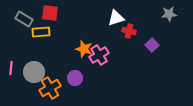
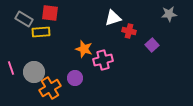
white triangle: moved 3 px left
pink cross: moved 4 px right, 5 px down; rotated 18 degrees clockwise
pink line: rotated 24 degrees counterclockwise
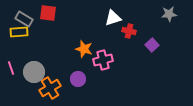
red square: moved 2 px left
yellow rectangle: moved 22 px left
purple circle: moved 3 px right, 1 px down
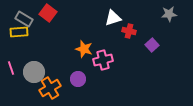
red square: rotated 30 degrees clockwise
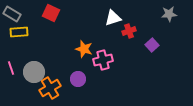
red square: moved 3 px right; rotated 12 degrees counterclockwise
gray rectangle: moved 12 px left, 5 px up
red cross: rotated 32 degrees counterclockwise
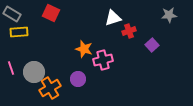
gray star: moved 1 px down
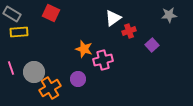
white triangle: rotated 18 degrees counterclockwise
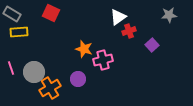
white triangle: moved 5 px right, 1 px up
